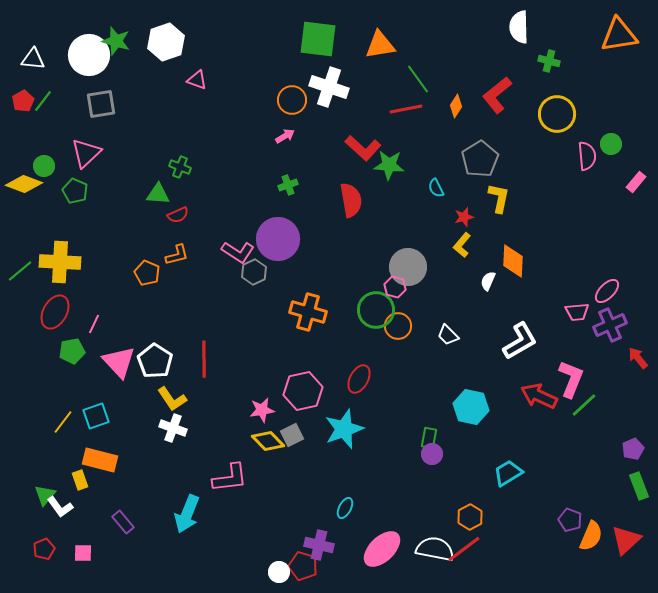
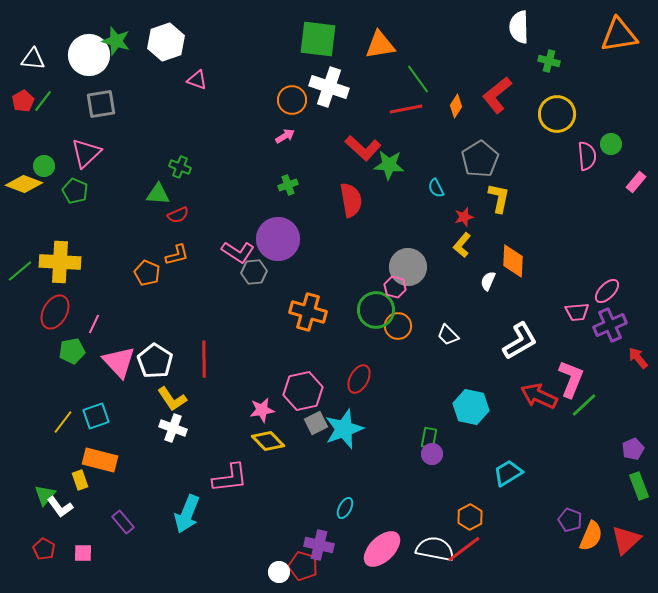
gray hexagon at (254, 272): rotated 20 degrees clockwise
gray square at (292, 435): moved 24 px right, 12 px up
red pentagon at (44, 549): rotated 20 degrees counterclockwise
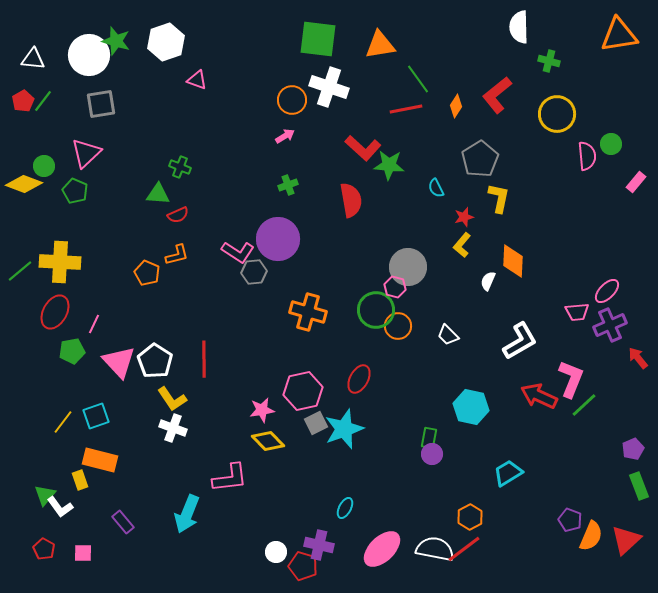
white circle at (279, 572): moved 3 px left, 20 px up
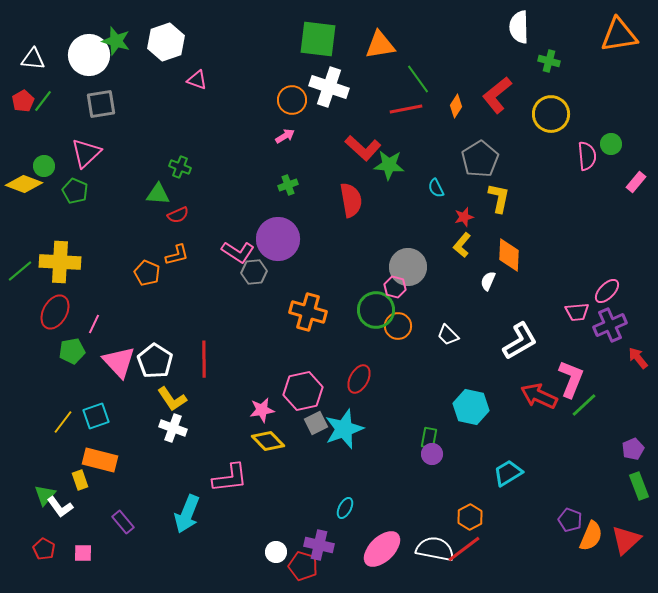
yellow circle at (557, 114): moved 6 px left
orange diamond at (513, 261): moved 4 px left, 6 px up
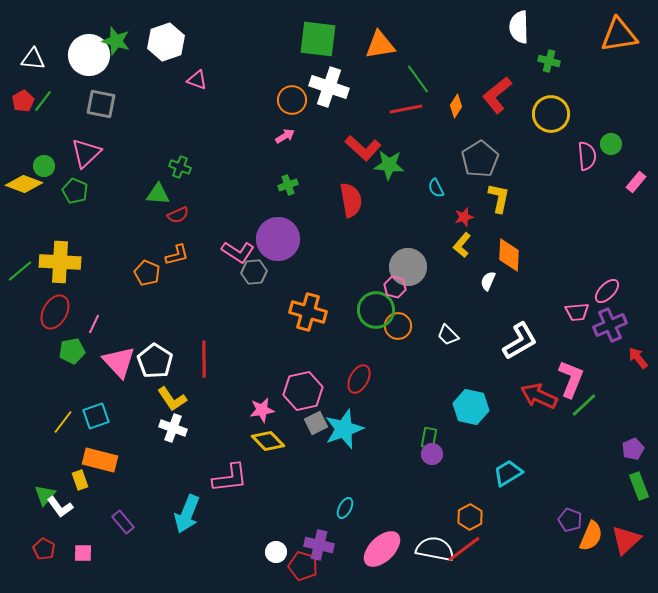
gray square at (101, 104): rotated 20 degrees clockwise
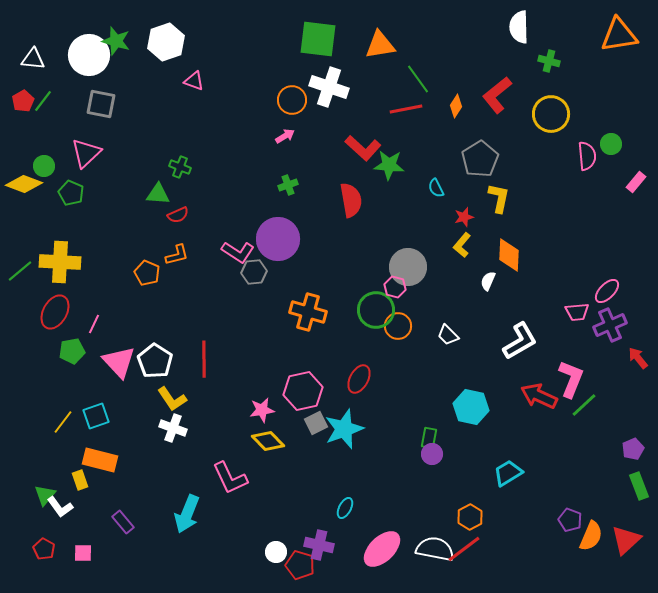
pink triangle at (197, 80): moved 3 px left, 1 px down
green pentagon at (75, 191): moved 4 px left, 2 px down
pink L-shape at (230, 478): rotated 72 degrees clockwise
red pentagon at (303, 566): moved 3 px left, 1 px up
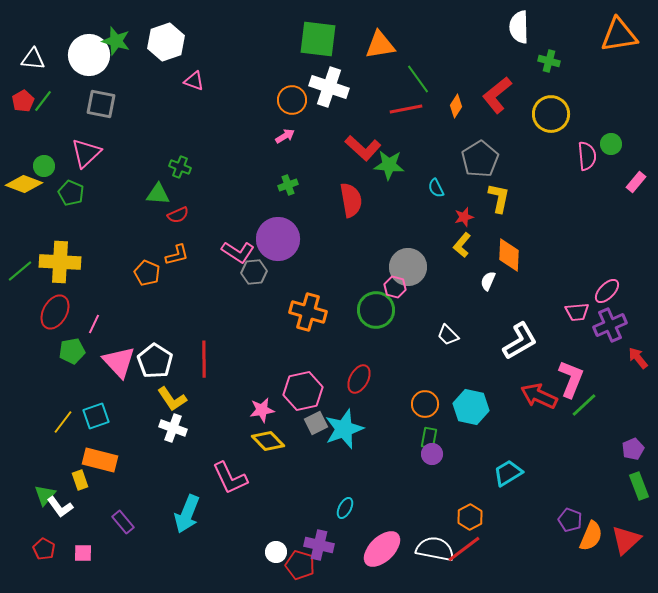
orange circle at (398, 326): moved 27 px right, 78 px down
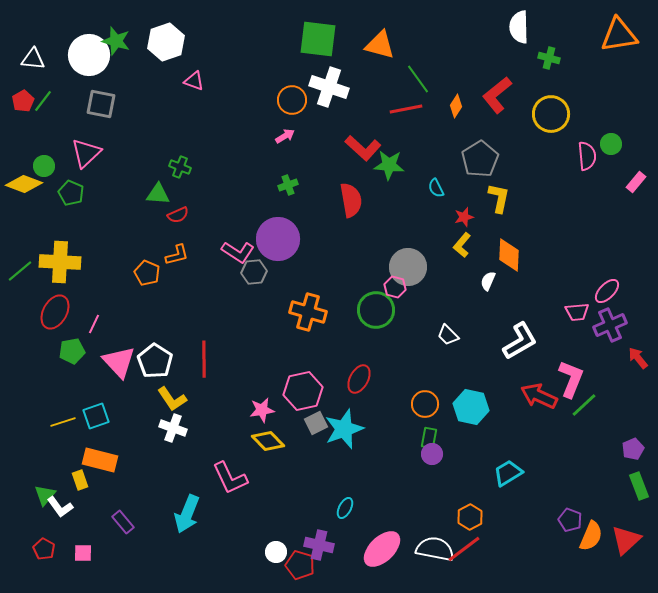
orange triangle at (380, 45): rotated 24 degrees clockwise
green cross at (549, 61): moved 3 px up
yellow line at (63, 422): rotated 35 degrees clockwise
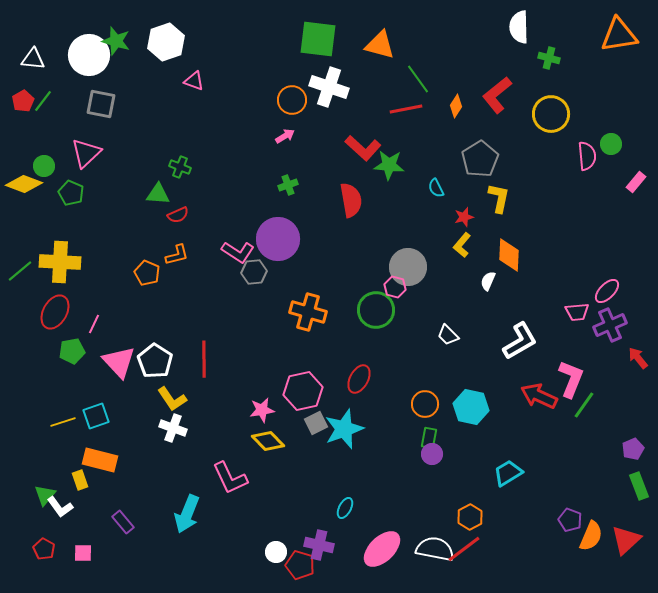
green line at (584, 405): rotated 12 degrees counterclockwise
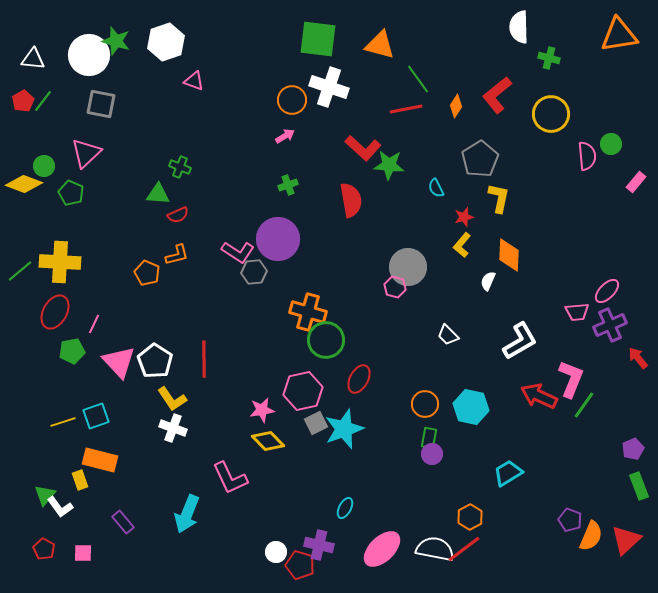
green circle at (376, 310): moved 50 px left, 30 px down
